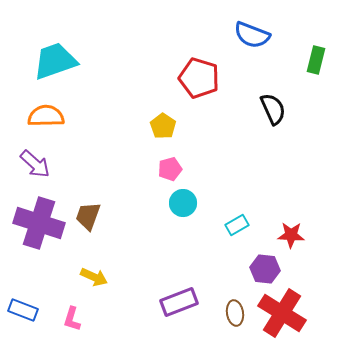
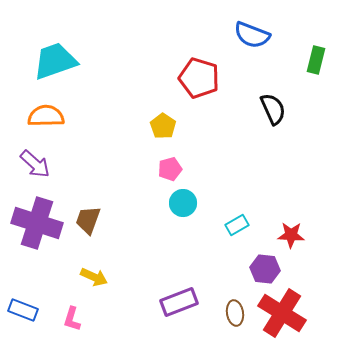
brown trapezoid: moved 4 px down
purple cross: moved 2 px left
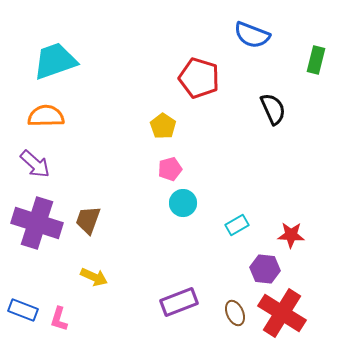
brown ellipse: rotated 15 degrees counterclockwise
pink L-shape: moved 13 px left
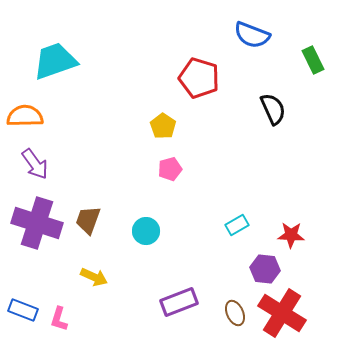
green rectangle: moved 3 px left; rotated 40 degrees counterclockwise
orange semicircle: moved 21 px left
purple arrow: rotated 12 degrees clockwise
cyan circle: moved 37 px left, 28 px down
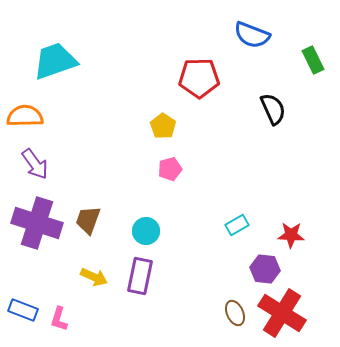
red pentagon: rotated 18 degrees counterclockwise
purple rectangle: moved 39 px left, 26 px up; rotated 57 degrees counterclockwise
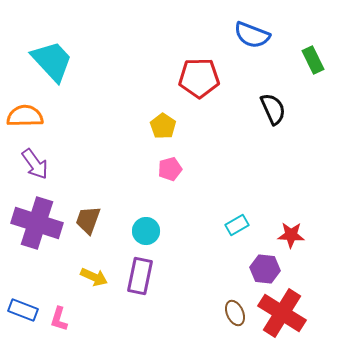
cyan trapezoid: moved 3 px left; rotated 66 degrees clockwise
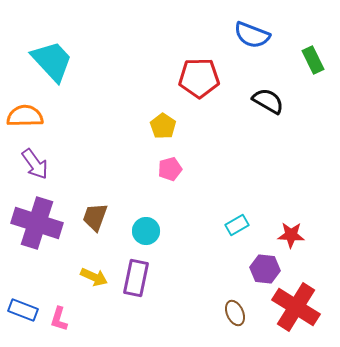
black semicircle: moved 5 px left, 8 px up; rotated 36 degrees counterclockwise
brown trapezoid: moved 7 px right, 3 px up
purple rectangle: moved 4 px left, 2 px down
red cross: moved 14 px right, 6 px up
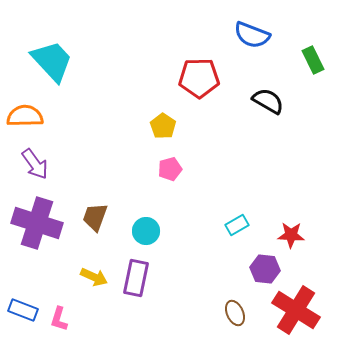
red cross: moved 3 px down
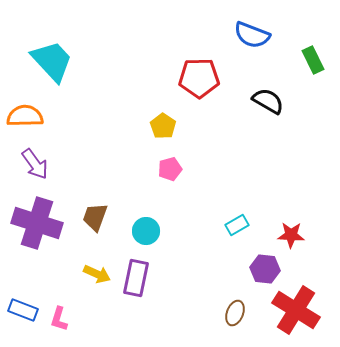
yellow arrow: moved 3 px right, 3 px up
brown ellipse: rotated 45 degrees clockwise
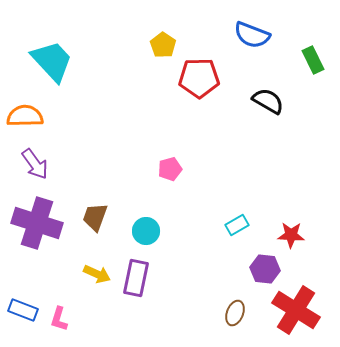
yellow pentagon: moved 81 px up
